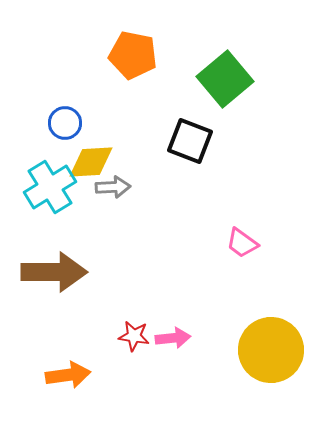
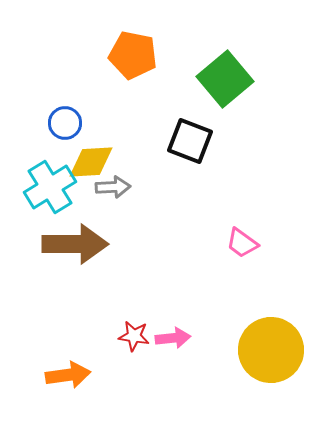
brown arrow: moved 21 px right, 28 px up
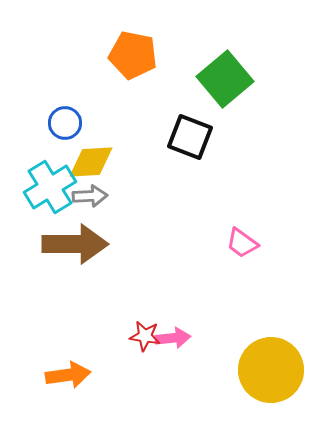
black square: moved 4 px up
gray arrow: moved 23 px left, 9 px down
red star: moved 11 px right
yellow circle: moved 20 px down
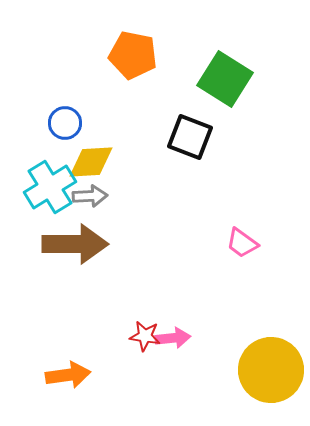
green square: rotated 18 degrees counterclockwise
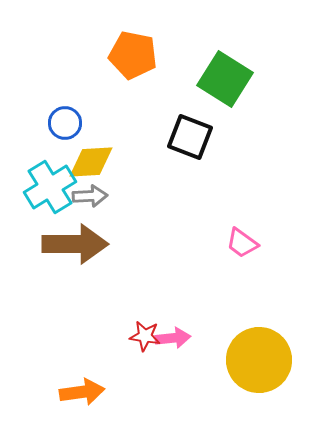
yellow circle: moved 12 px left, 10 px up
orange arrow: moved 14 px right, 17 px down
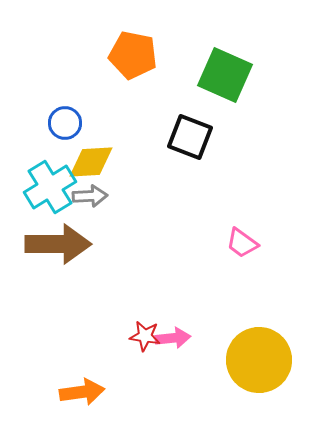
green square: moved 4 px up; rotated 8 degrees counterclockwise
brown arrow: moved 17 px left
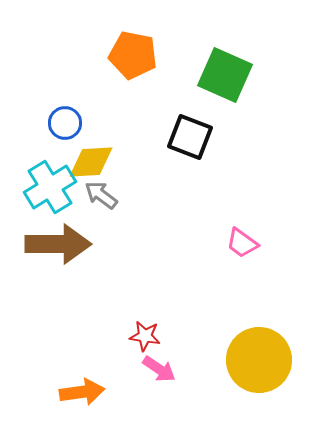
gray arrow: moved 11 px right, 1 px up; rotated 140 degrees counterclockwise
pink arrow: moved 14 px left, 31 px down; rotated 40 degrees clockwise
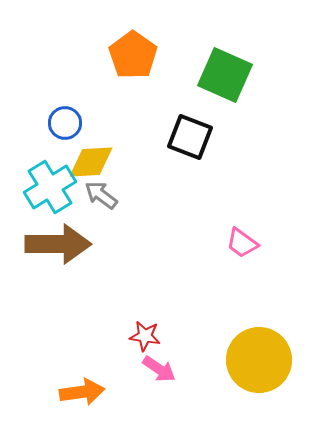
orange pentagon: rotated 24 degrees clockwise
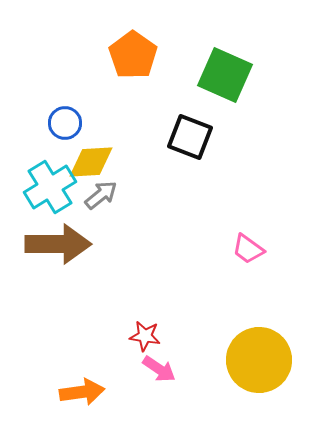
gray arrow: rotated 104 degrees clockwise
pink trapezoid: moved 6 px right, 6 px down
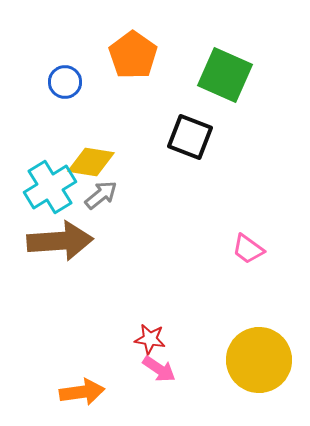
blue circle: moved 41 px up
yellow diamond: rotated 12 degrees clockwise
brown arrow: moved 2 px right, 3 px up; rotated 4 degrees counterclockwise
red star: moved 5 px right, 3 px down
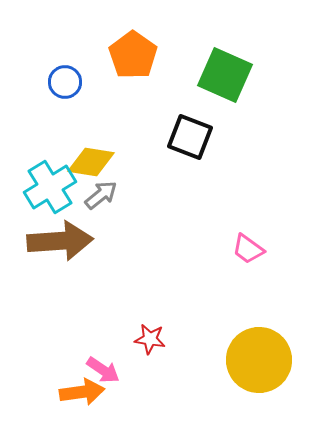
pink arrow: moved 56 px left, 1 px down
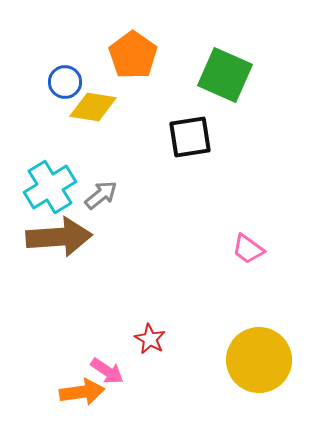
black square: rotated 30 degrees counterclockwise
yellow diamond: moved 2 px right, 55 px up
brown arrow: moved 1 px left, 4 px up
red star: rotated 20 degrees clockwise
pink arrow: moved 4 px right, 1 px down
